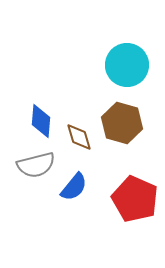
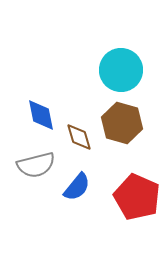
cyan circle: moved 6 px left, 5 px down
blue diamond: moved 6 px up; rotated 16 degrees counterclockwise
blue semicircle: moved 3 px right
red pentagon: moved 2 px right, 2 px up
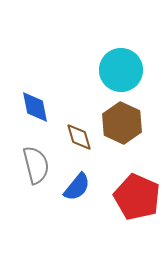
blue diamond: moved 6 px left, 8 px up
brown hexagon: rotated 9 degrees clockwise
gray semicircle: rotated 90 degrees counterclockwise
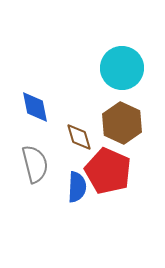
cyan circle: moved 1 px right, 2 px up
gray semicircle: moved 1 px left, 1 px up
blue semicircle: rotated 36 degrees counterclockwise
red pentagon: moved 29 px left, 26 px up
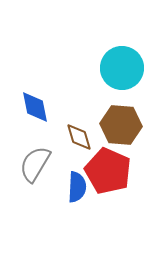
brown hexagon: moved 1 px left, 2 px down; rotated 21 degrees counterclockwise
gray semicircle: rotated 135 degrees counterclockwise
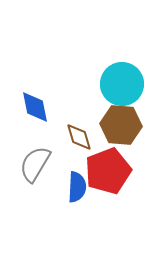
cyan circle: moved 16 px down
red pentagon: rotated 27 degrees clockwise
